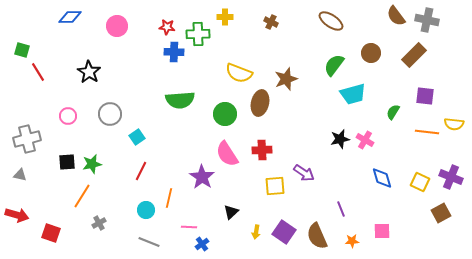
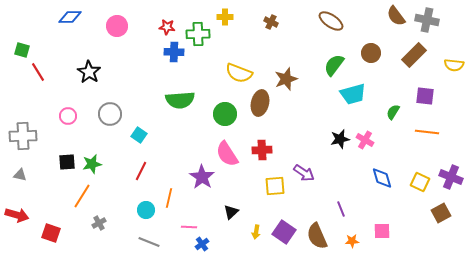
yellow semicircle at (454, 124): moved 59 px up
cyan square at (137, 137): moved 2 px right, 2 px up; rotated 21 degrees counterclockwise
gray cross at (27, 139): moved 4 px left, 3 px up; rotated 12 degrees clockwise
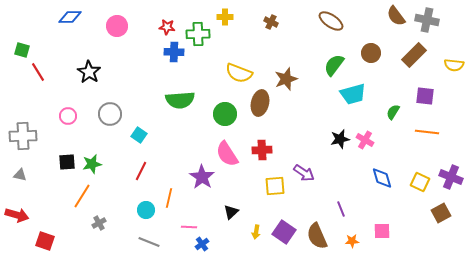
red square at (51, 233): moved 6 px left, 8 px down
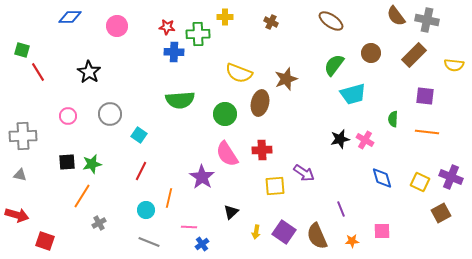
green semicircle at (393, 112): moved 7 px down; rotated 28 degrees counterclockwise
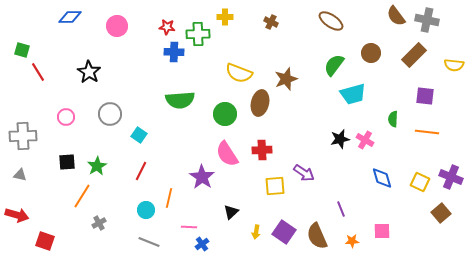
pink circle at (68, 116): moved 2 px left, 1 px down
green star at (92, 164): moved 5 px right, 2 px down; rotated 18 degrees counterclockwise
brown square at (441, 213): rotated 12 degrees counterclockwise
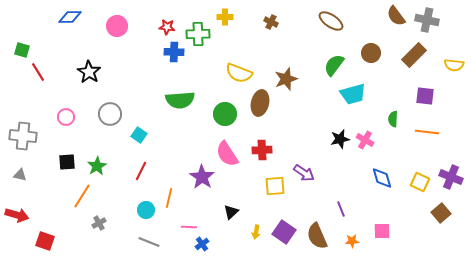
gray cross at (23, 136): rotated 8 degrees clockwise
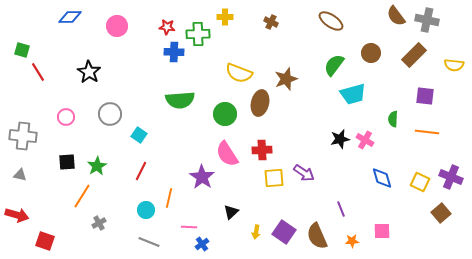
yellow square at (275, 186): moved 1 px left, 8 px up
